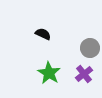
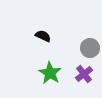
black semicircle: moved 2 px down
green star: moved 1 px right
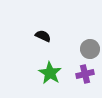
gray circle: moved 1 px down
purple cross: moved 1 px right; rotated 24 degrees clockwise
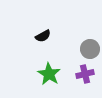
black semicircle: rotated 126 degrees clockwise
green star: moved 1 px left, 1 px down
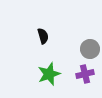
black semicircle: rotated 77 degrees counterclockwise
green star: rotated 20 degrees clockwise
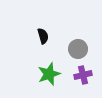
gray circle: moved 12 px left
purple cross: moved 2 px left, 1 px down
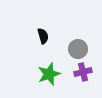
purple cross: moved 3 px up
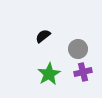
black semicircle: rotated 112 degrees counterclockwise
green star: rotated 10 degrees counterclockwise
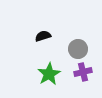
black semicircle: rotated 21 degrees clockwise
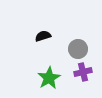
green star: moved 4 px down
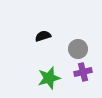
green star: rotated 15 degrees clockwise
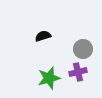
gray circle: moved 5 px right
purple cross: moved 5 px left
